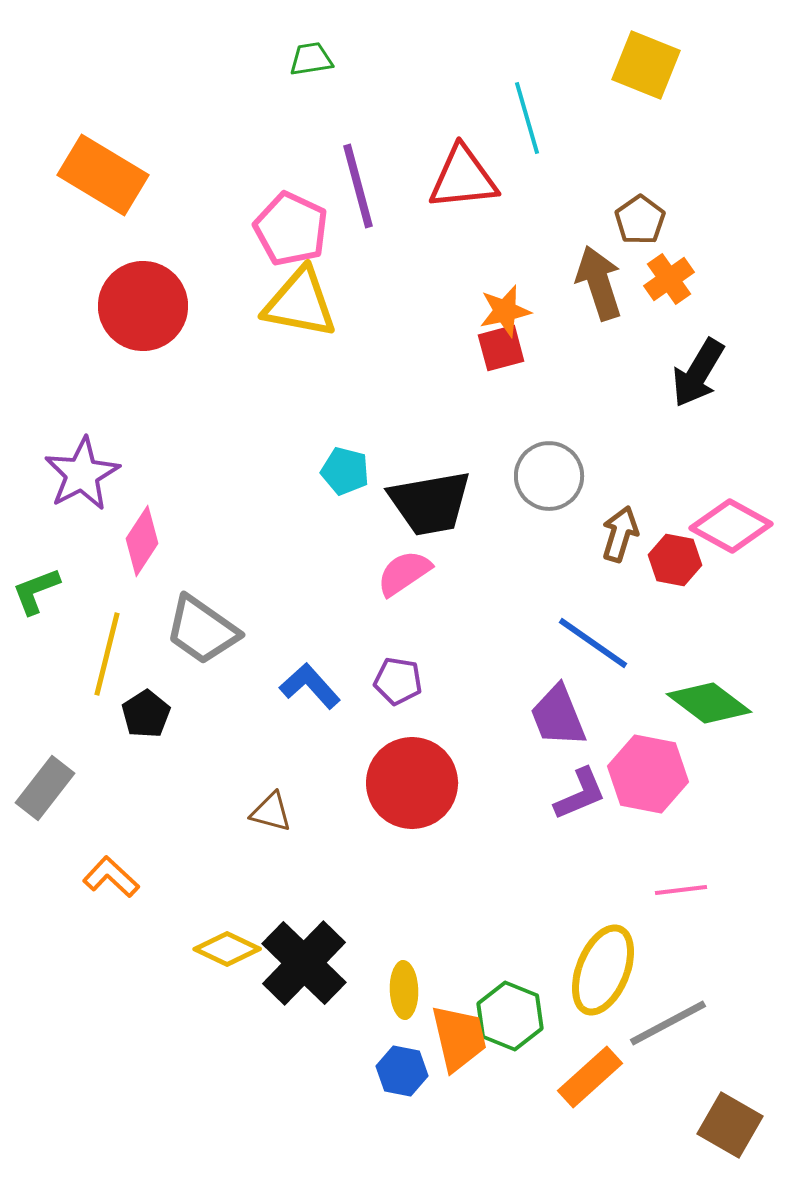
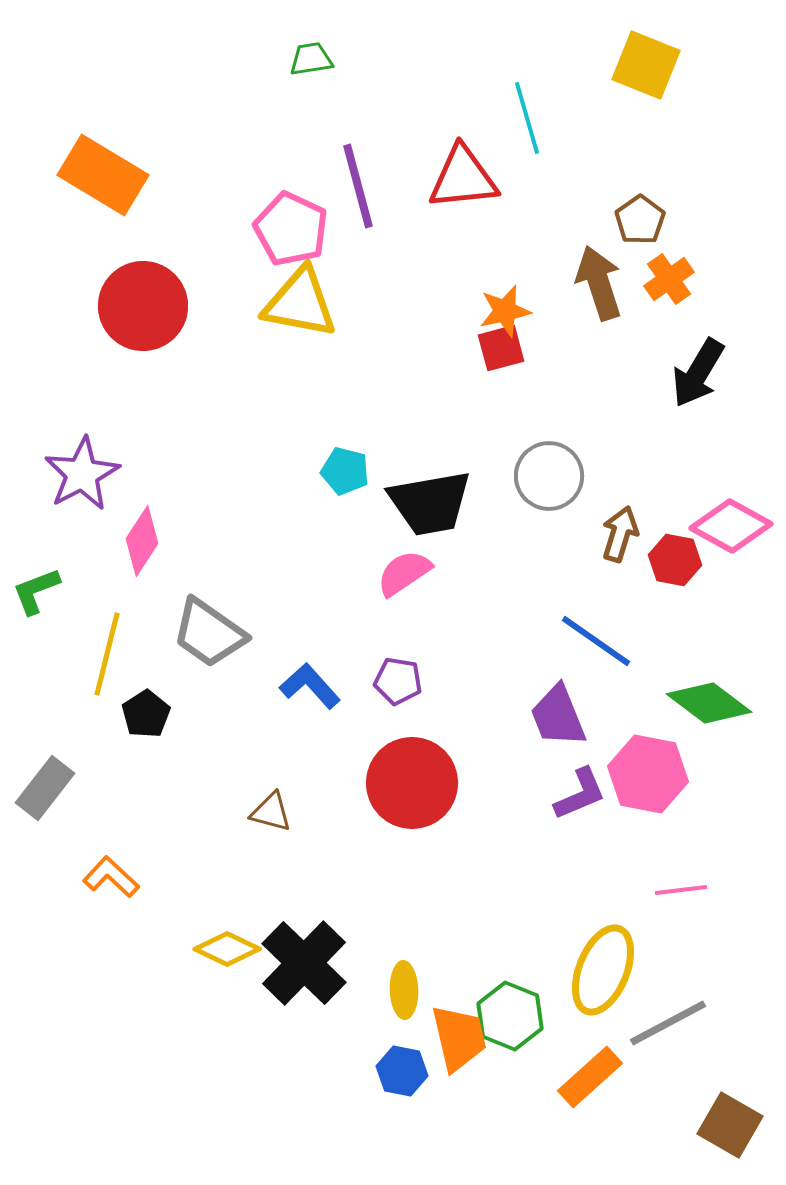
gray trapezoid at (202, 630): moved 7 px right, 3 px down
blue line at (593, 643): moved 3 px right, 2 px up
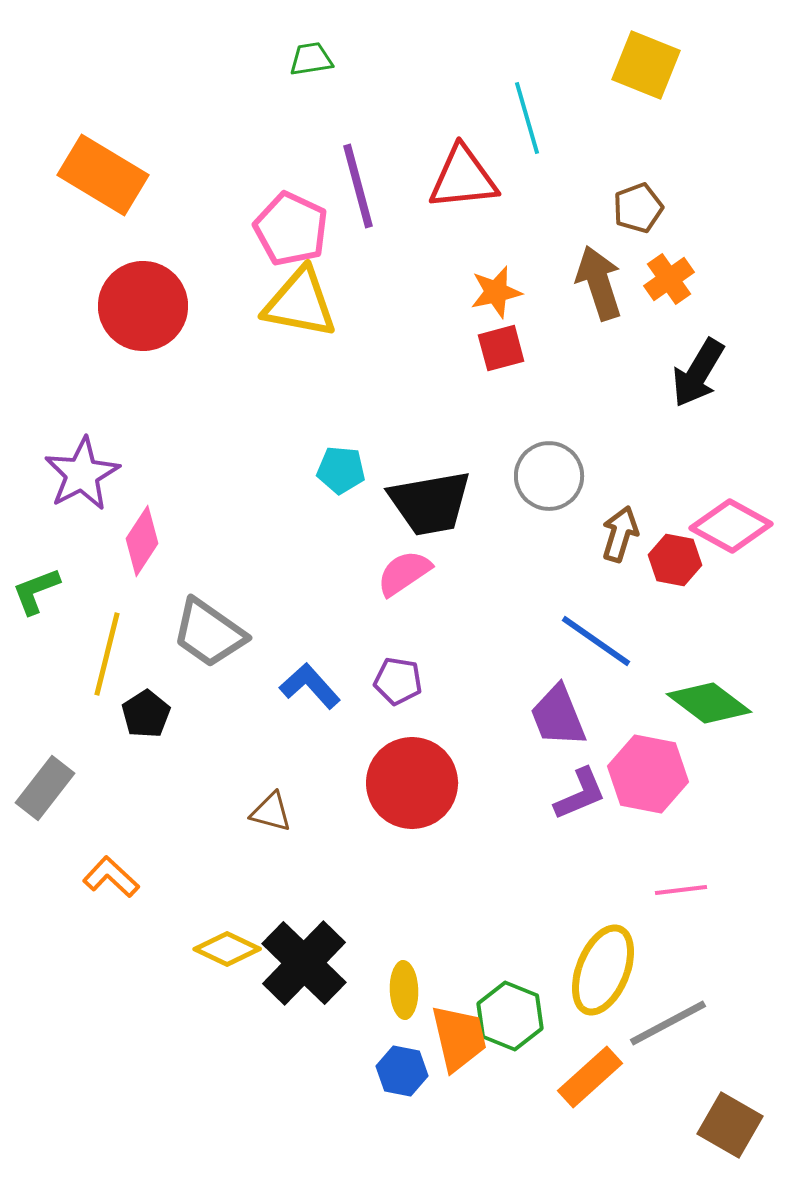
brown pentagon at (640, 220): moved 2 px left, 12 px up; rotated 15 degrees clockwise
orange star at (505, 311): moved 9 px left, 19 px up
cyan pentagon at (345, 471): moved 4 px left, 1 px up; rotated 9 degrees counterclockwise
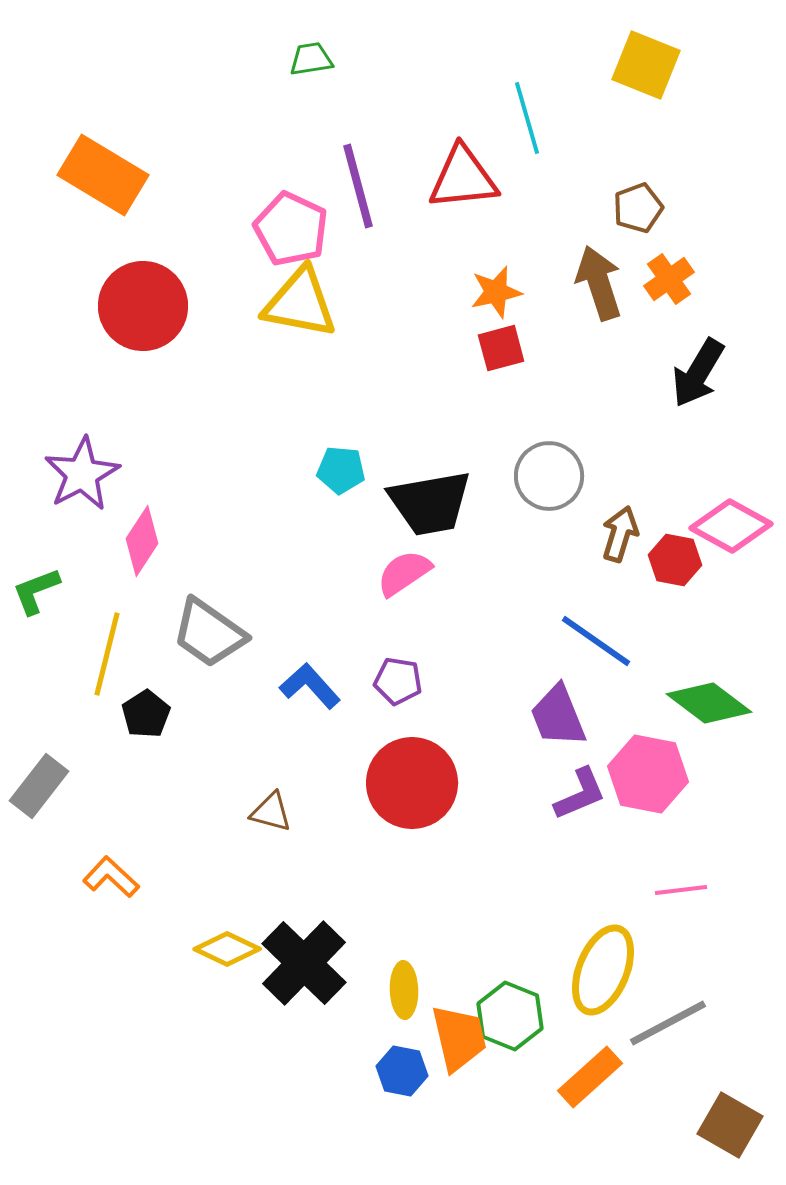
gray rectangle at (45, 788): moved 6 px left, 2 px up
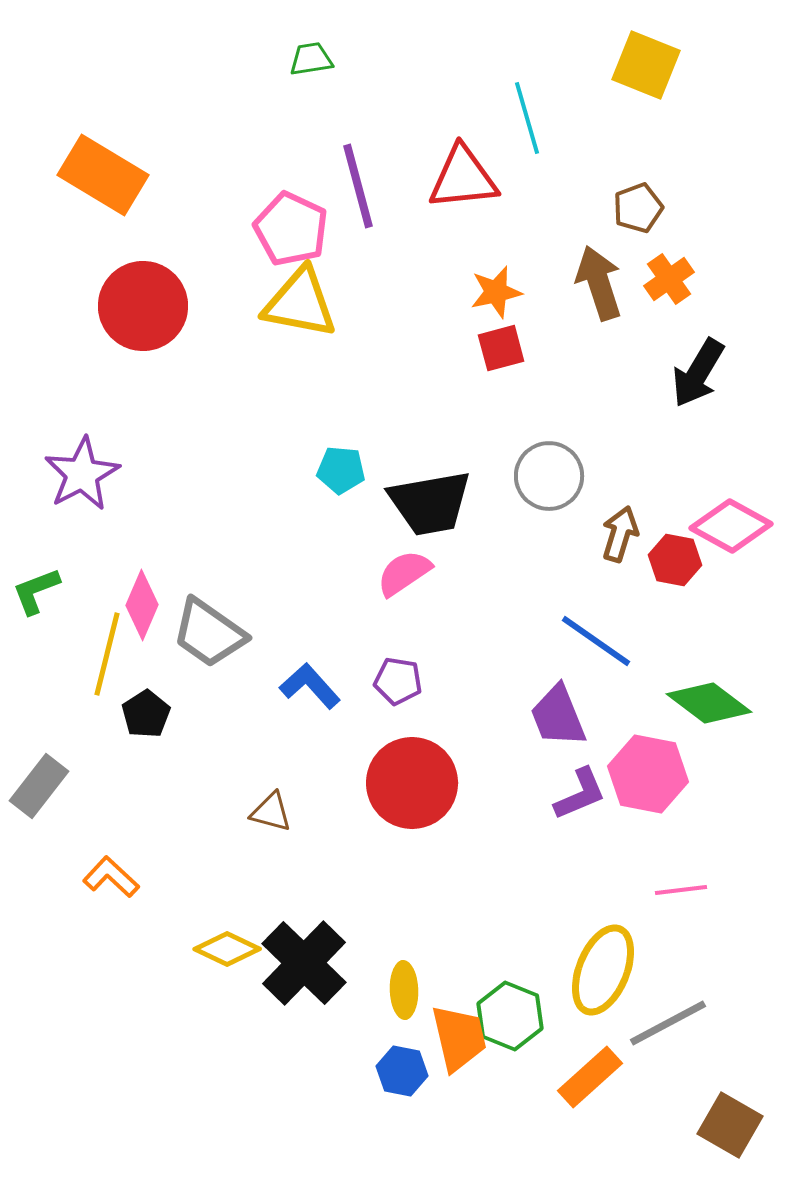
pink diamond at (142, 541): moved 64 px down; rotated 10 degrees counterclockwise
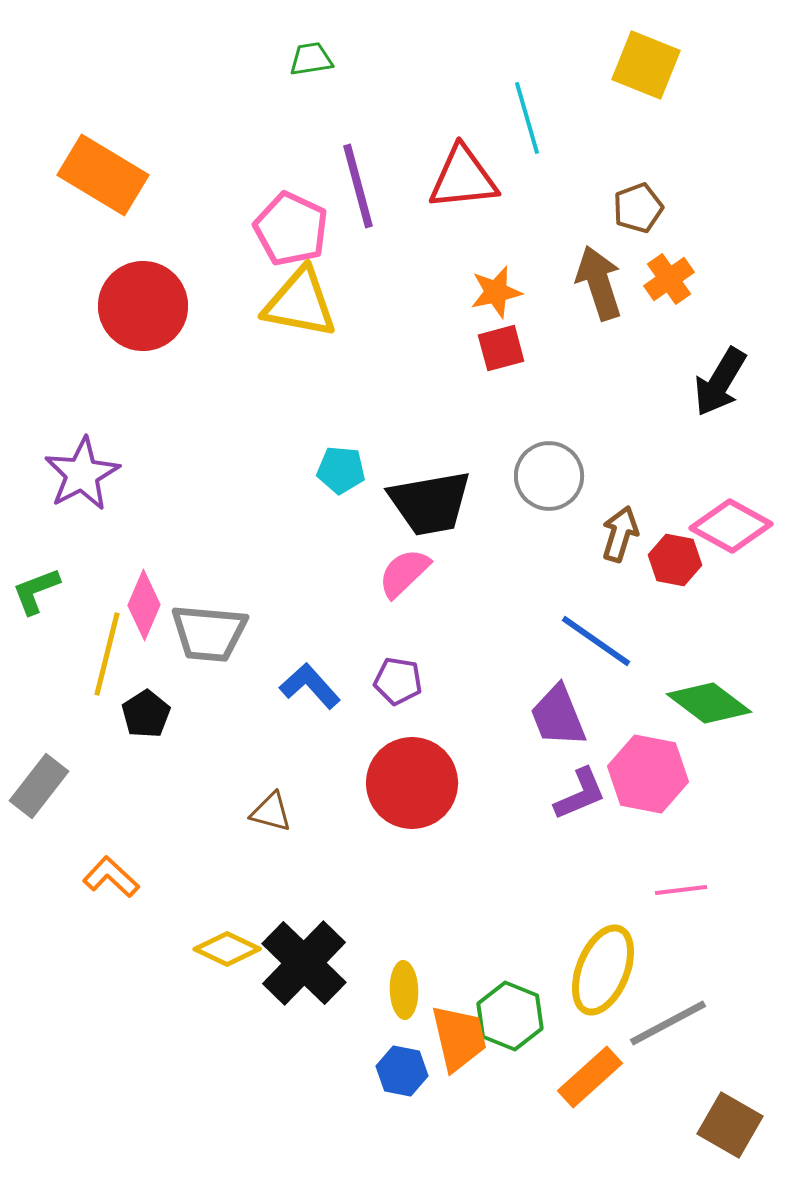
black arrow at (698, 373): moved 22 px right, 9 px down
pink semicircle at (404, 573): rotated 10 degrees counterclockwise
pink diamond at (142, 605): moved 2 px right
gray trapezoid at (209, 633): rotated 30 degrees counterclockwise
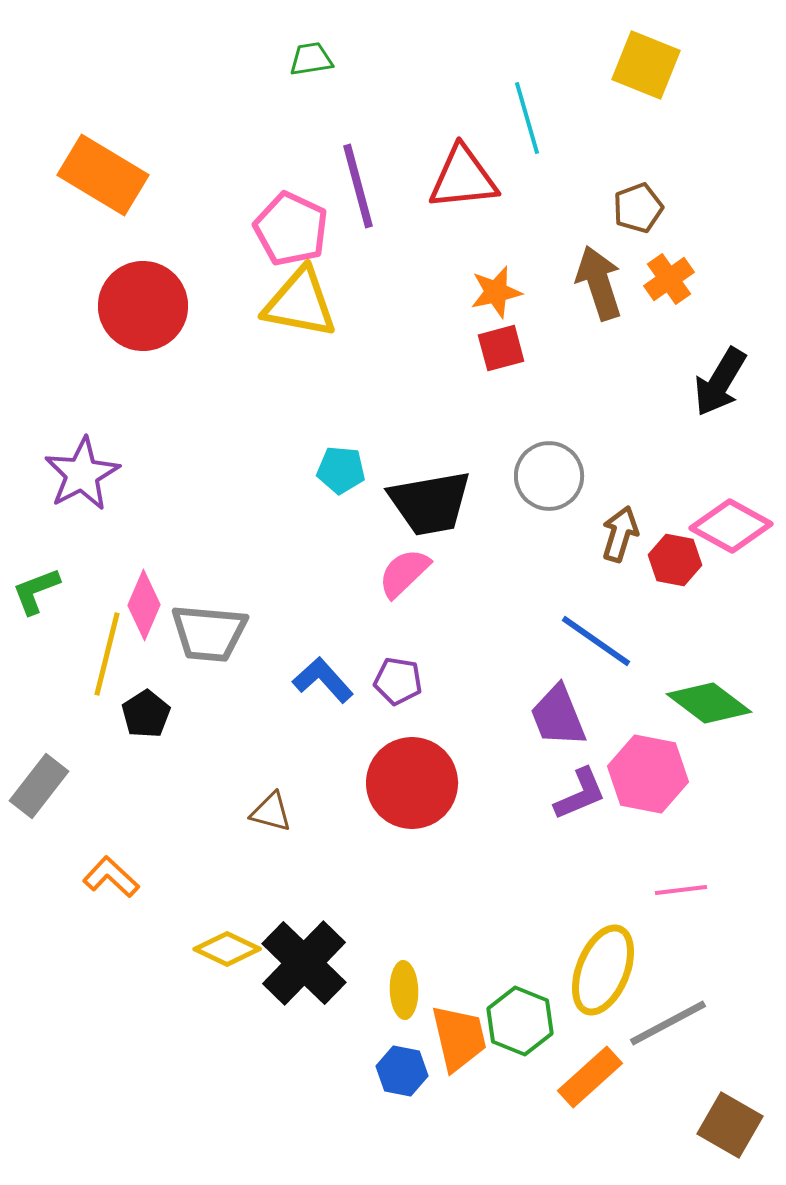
blue L-shape at (310, 686): moved 13 px right, 6 px up
green hexagon at (510, 1016): moved 10 px right, 5 px down
